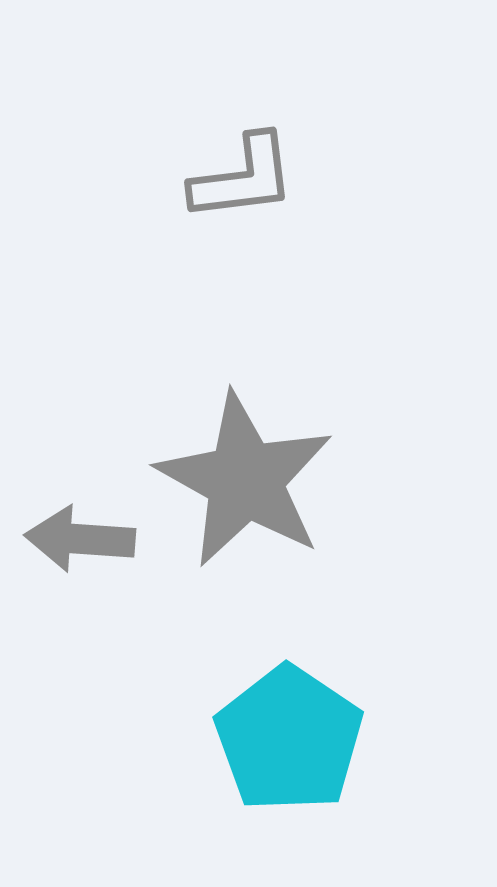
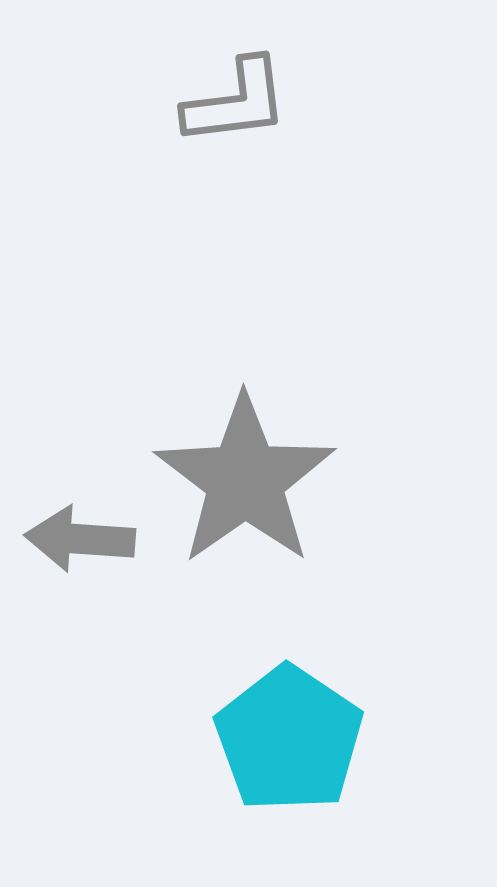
gray L-shape: moved 7 px left, 76 px up
gray star: rotated 8 degrees clockwise
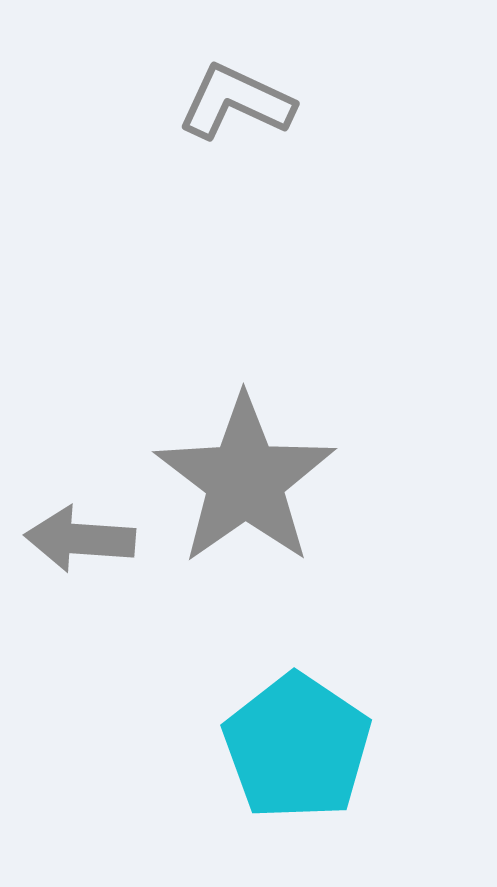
gray L-shape: rotated 148 degrees counterclockwise
cyan pentagon: moved 8 px right, 8 px down
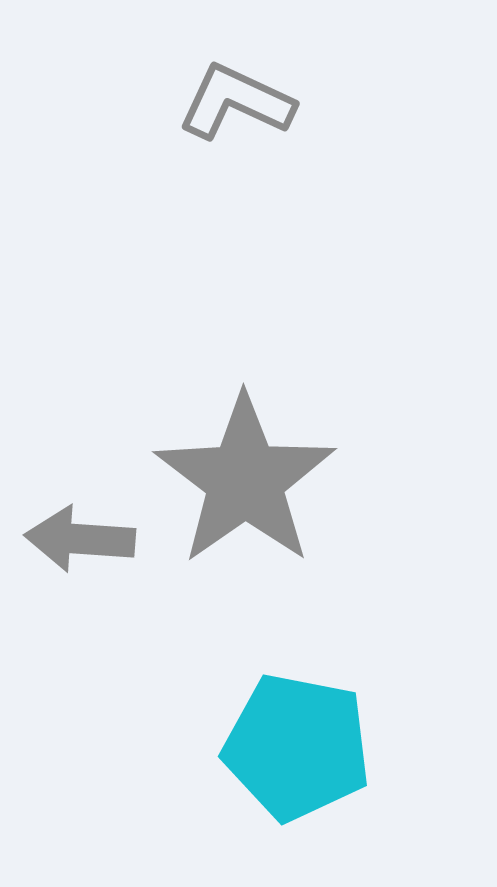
cyan pentagon: rotated 23 degrees counterclockwise
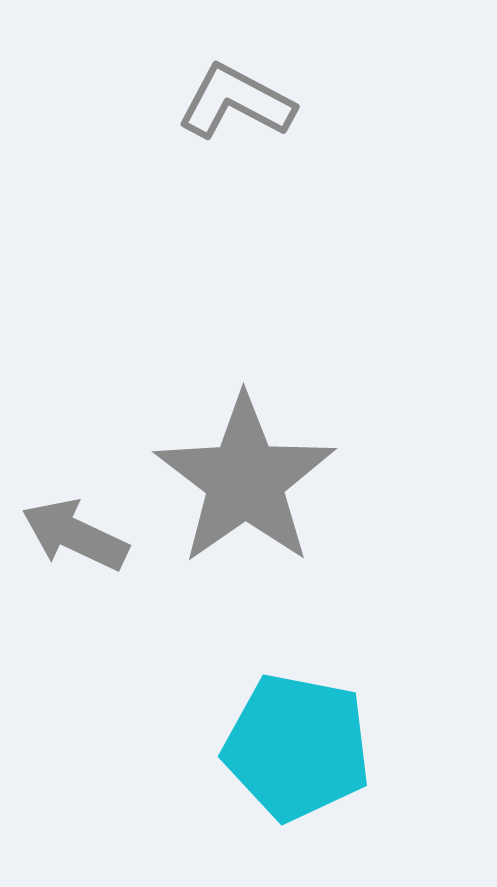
gray L-shape: rotated 3 degrees clockwise
gray arrow: moved 5 px left, 4 px up; rotated 21 degrees clockwise
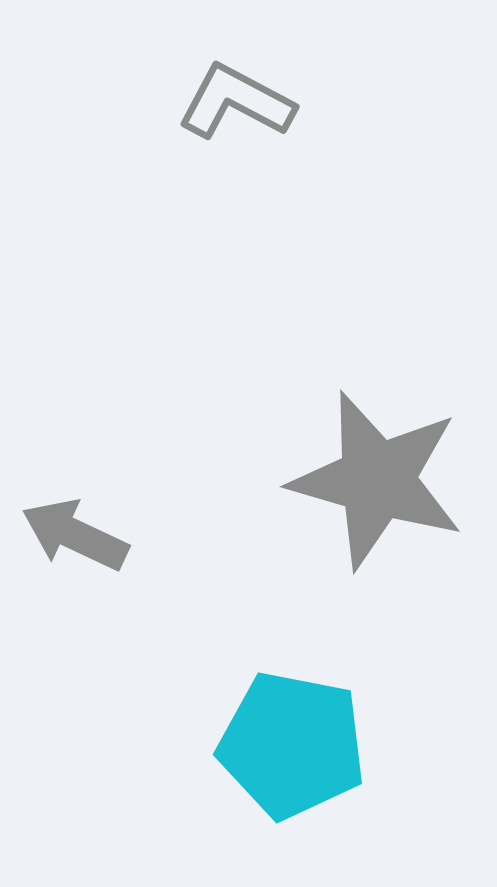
gray star: moved 132 px right; rotated 21 degrees counterclockwise
cyan pentagon: moved 5 px left, 2 px up
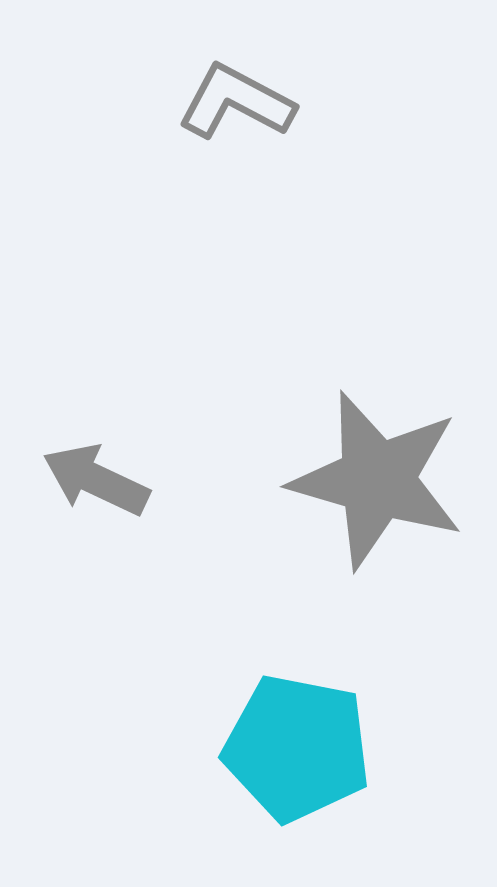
gray arrow: moved 21 px right, 55 px up
cyan pentagon: moved 5 px right, 3 px down
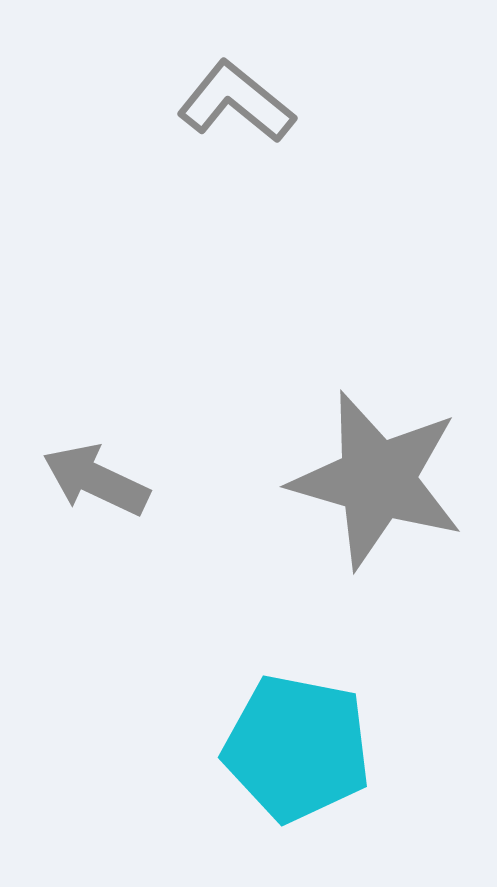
gray L-shape: rotated 11 degrees clockwise
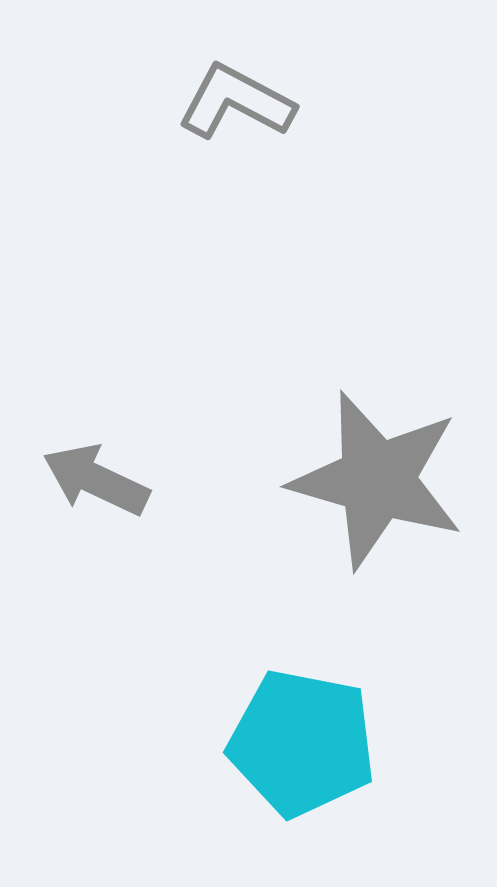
gray L-shape: rotated 11 degrees counterclockwise
cyan pentagon: moved 5 px right, 5 px up
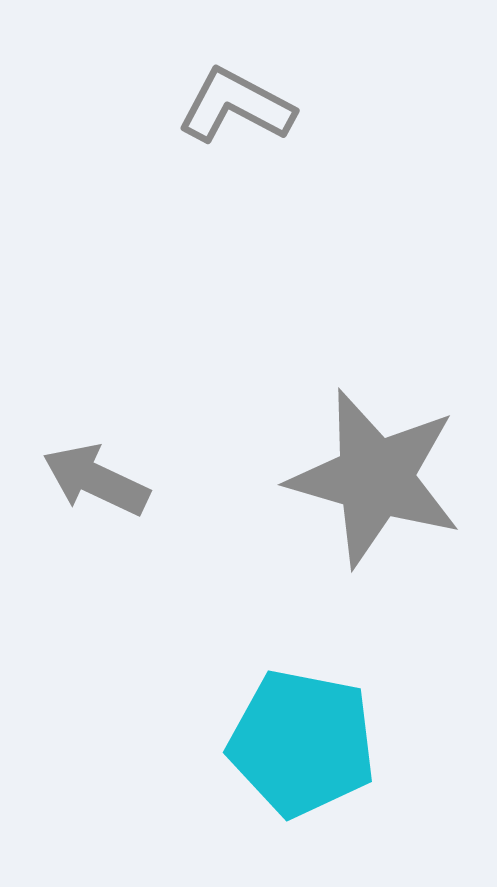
gray L-shape: moved 4 px down
gray star: moved 2 px left, 2 px up
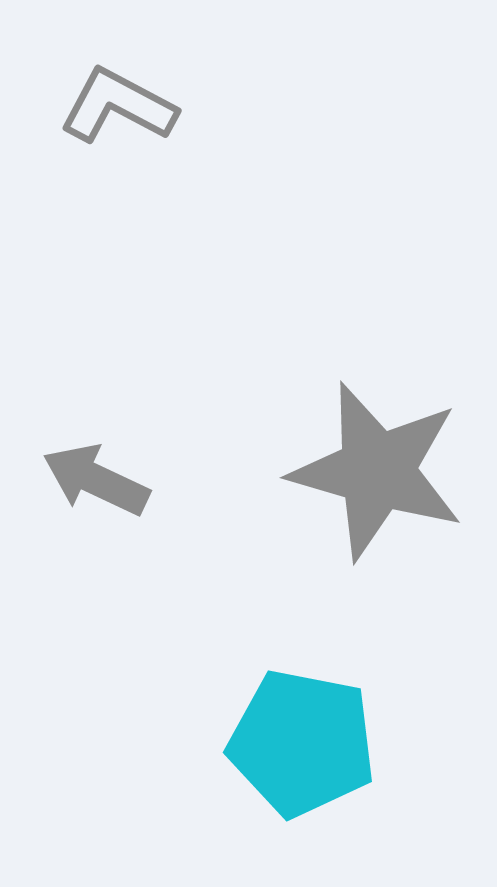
gray L-shape: moved 118 px left
gray star: moved 2 px right, 7 px up
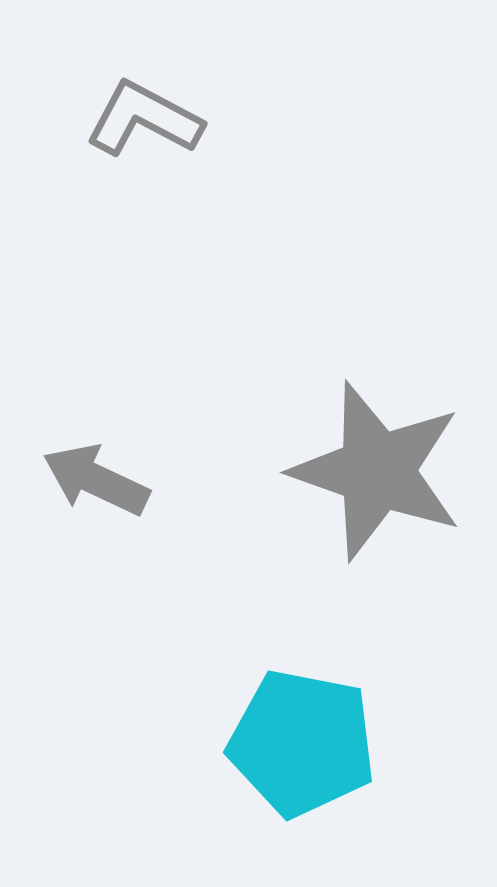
gray L-shape: moved 26 px right, 13 px down
gray star: rotated 3 degrees clockwise
